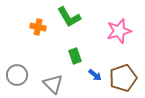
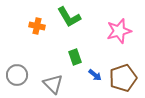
orange cross: moved 1 px left, 1 px up
green rectangle: moved 1 px down
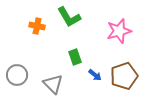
brown pentagon: moved 1 px right, 2 px up
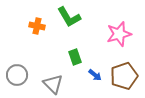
pink star: moved 3 px down
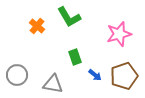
orange cross: rotated 28 degrees clockwise
gray triangle: rotated 35 degrees counterclockwise
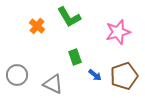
pink star: moved 1 px left, 2 px up
gray triangle: rotated 15 degrees clockwise
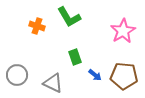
orange cross: rotated 21 degrees counterclockwise
pink star: moved 5 px right, 1 px up; rotated 15 degrees counterclockwise
brown pentagon: rotated 24 degrees clockwise
gray triangle: moved 1 px up
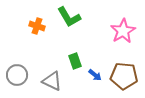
green rectangle: moved 4 px down
gray triangle: moved 1 px left, 2 px up
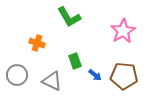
orange cross: moved 17 px down
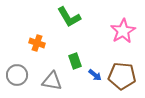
brown pentagon: moved 2 px left
gray triangle: rotated 15 degrees counterclockwise
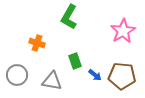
green L-shape: rotated 60 degrees clockwise
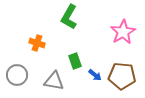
pink star: moved 1 px down
gray triangle: moved 2 px right
